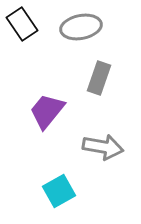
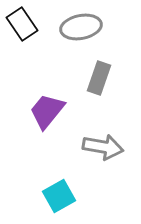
cyan square: moved 5 px down
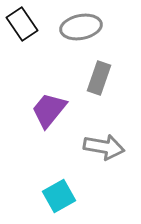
purple trapezoid: moved 2 px right, 1 px up
gray arrow: moved 1 px right
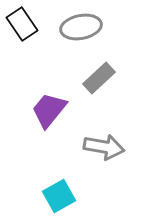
gray rectangle: rotated 28 degrees clockwise
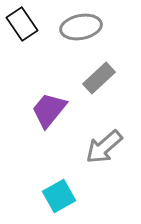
gray arrow: rotated 129 degrees clockwise
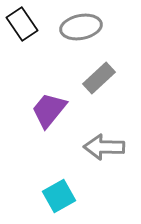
gray arrow: rotated 42 degrees clockwise
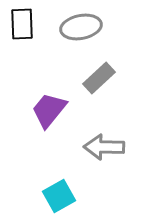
black rectangle: rotated 32 degrees clockwise
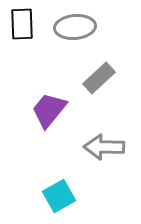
gray ellipse: moved 6 px left; rotated 6 degrees clockwise
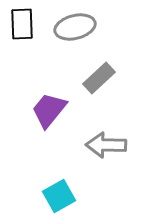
gray ellipse: rotated 9 degrees counterclockwise
gray arrow: moved 2 px right, 2 px up
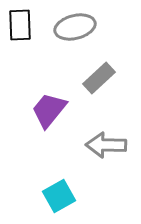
black rectangle: moved 2 px left, 1 px down
